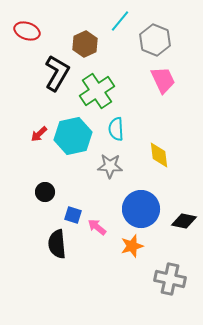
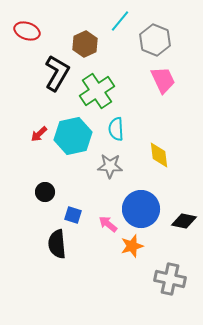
pink arrow: moved 11 px right, 3 px up
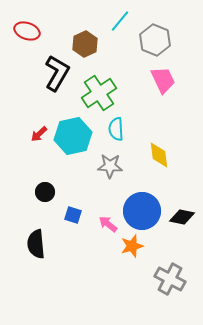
green cross: moved 2 px right, 2 px down
blue circle: moved 1 px right, 2 px down
black diamond: moved 2 px left, 4 px up
black semicircle: moved 21 px left
gray cross: rotated 16 degrees clockwise
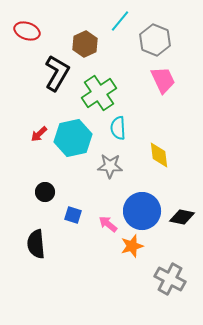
cyan semicircle: moved 2 px right, 1 px up
cyan hexagon: moved 2 px down
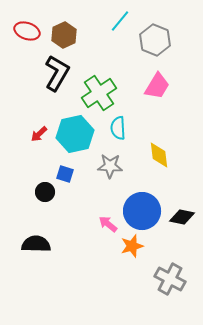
brown hexagon: moved 21 px left, 9 px up
pink trapezoid: moved 6 px left, 6 px down; rotated 56 degrees clockwise
cyan hexagon: moved 2 px right, 4 px up
blue square: moved 8 px left, 41 px up
black semicircle: rotated 96 degrees clockwise
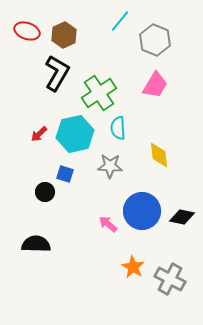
pink trapezoid: moved 2 px left, 1 px up
orange star: moved 1 px right, 21 px down; rotated 25 degrees counterclockwise
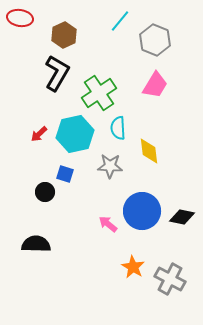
red ellipse: moved 7 px left, 13 px up; rotated 10 degrees counterclockwise
yellow diamond: moved 10 px left, 4 px up
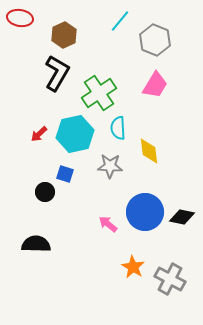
blue circle: moved 3 px right, 1 px down
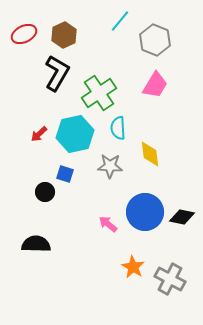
red ellipse: moved 4 px right, 16 px down; rotated 35 degrees counterclockwise
yellow diamond: moved 1 px right, 3 px down
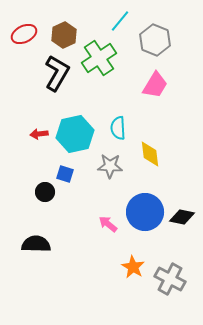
green cross: moved 35 px up
red arrow: rotated 36 degrees clockwise
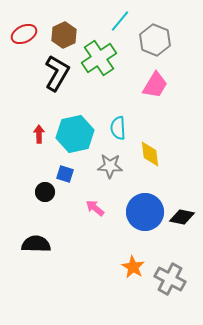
red arrow: rotated 96 degrees clockwise
pink arrow: moved 13 px left, 16 px up
